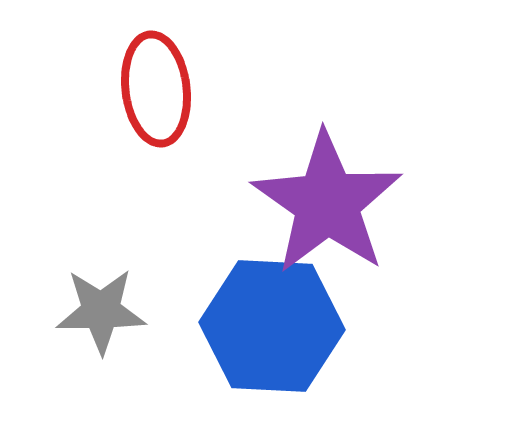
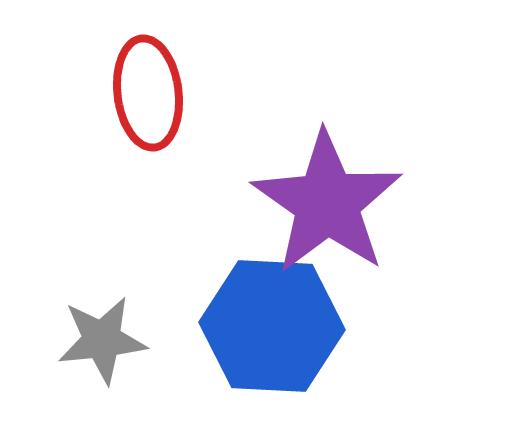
red ellipse: moved 8 px left, 4 px down
gray star: moved 1 px right, 29 px down; rotated 6 degrees counterclockwise
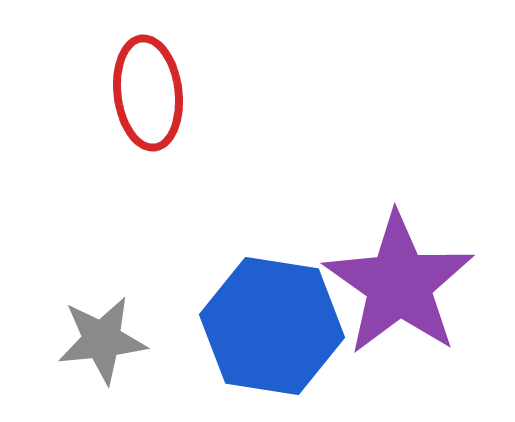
purple star: moved 72 px right, 81 px down
blue hexagon: rotated 6 degrees clockwise
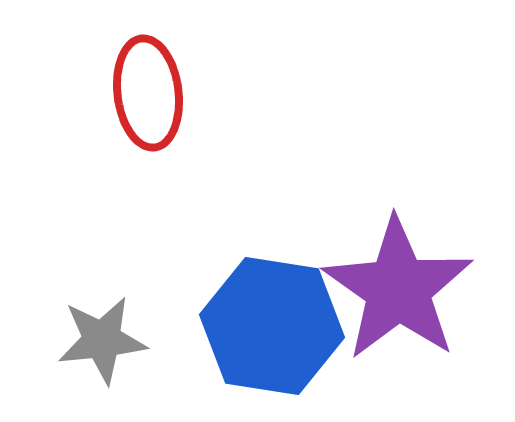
purple star: moved 1 px left, 5 px down
